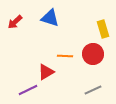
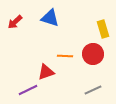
red triangle: rotated 12 degrees clockwise
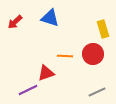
red triangle: moved 1 px down
gray line: moved 4 px right, 2 px down
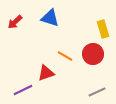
orange line: rotated 28 degrees clockwise
purple line: moved 5 px left
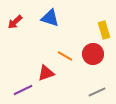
yellow rectangle: moved 1 px right, 1 px down
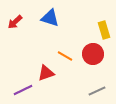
gray line: moved 1 px up
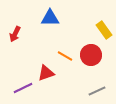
blue triangle: rotated 18 degrees counterclockwise
red arrow: moved 12 px down; rotated 21 degrees counterclockwise
yellow rectangle: rotated 18 degrees counterclockwise
red circle: moved 2 px left, 1 px down
purple line: moved 2 px up
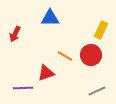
yellow rectangle: moved 3 px left; rotated 60 degrees clockwise
purple line: rotated 24 degrees clockwise
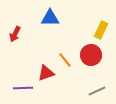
orange line: moved 4 px down; rotated 21 degrees clockwise
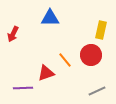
yellow rectangle: rotated 12 degrees counterclockwise
red arrow: moved 2 px left
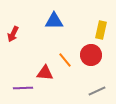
blue triangle: moved 4 px right, 3 px down
red triangle: moved 1 px left; rotated 24 degrees clockwise
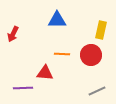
blue triangle: moved 3 px right, 1 px up
orange line: moved 3 px left, 6 px up; rotated 49 degrees counterclockwise
